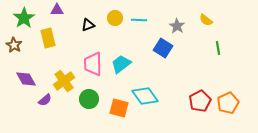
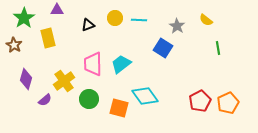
purple diamond: rotated 45 degrees clockwise
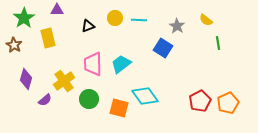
black triangle: moved 1 px down
green line: moved 5 px up
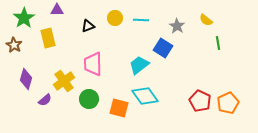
cyan line: moved 2 px right
cyan trapezoid: moved 18 px right, 1 px down
red pentagon: rotated 20 degrees counterclockwise
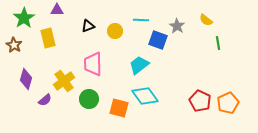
yellow circle: moved 13 px down
blue square: moved 5 px left, 8 px up; rotated 12 degrees counterclockwise
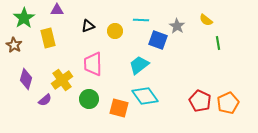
yellow cross: moved 2 px left, 1 px up
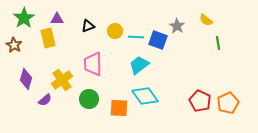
purple triangle: moved 9 px down
cyan line: moved 5 px left, 17 px down
orange square: rotated 12 degrees counterclockwise
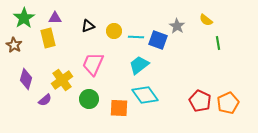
purple triangle: moved 2 px left, 1 px up
yellow circle: moved 1 px left
pink trapezoid: rotated 25 degrees clockwise
cyan diamond: moved 1 px up
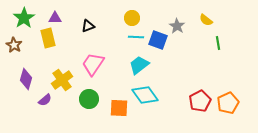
yellow circle: moved 18 px right, 13 px up
pink trapezoid: rotated 10 degrees clockwise
red pentagon: rotated 20 degrees clockwise
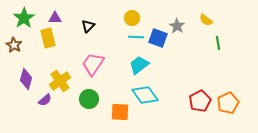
black triangle: rotated 24 degrees counterclockwise
blue square: moved 2 px up
yellow cross: moved 2 px left, 1 px down
orange square: moved 1 px right, 4 px down
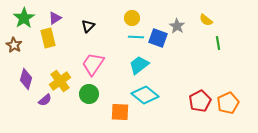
purple triangle: rotated 32 degrees counterclockwise
cyan diamond: rotated 16 degrees counterclockwise
green circle: moved 5 px up
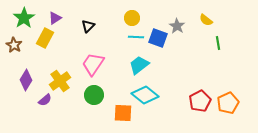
yellow rectangle: moved 3 px left; rotated 42 degrees clockwise
purple diamond: moved 1 px down; rotated 15 degrees clockwise
green circle: moved 5 px right, 1 px down
orange square: moved 3 px right, 1 px down
